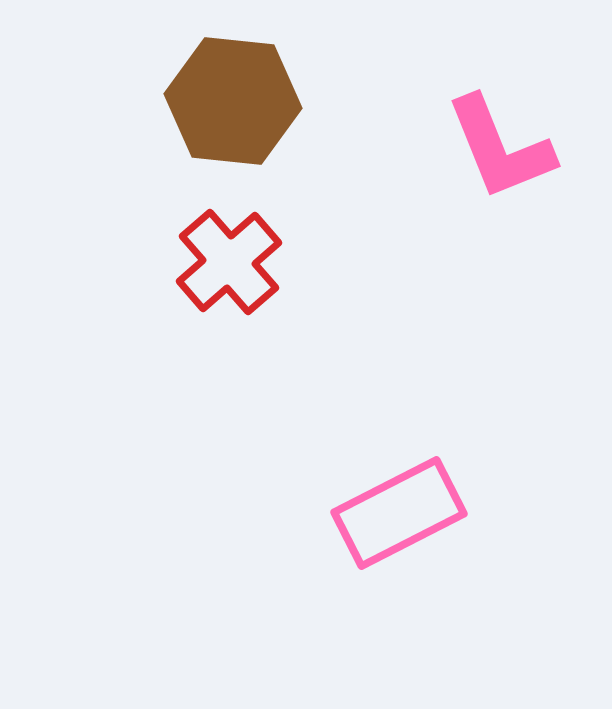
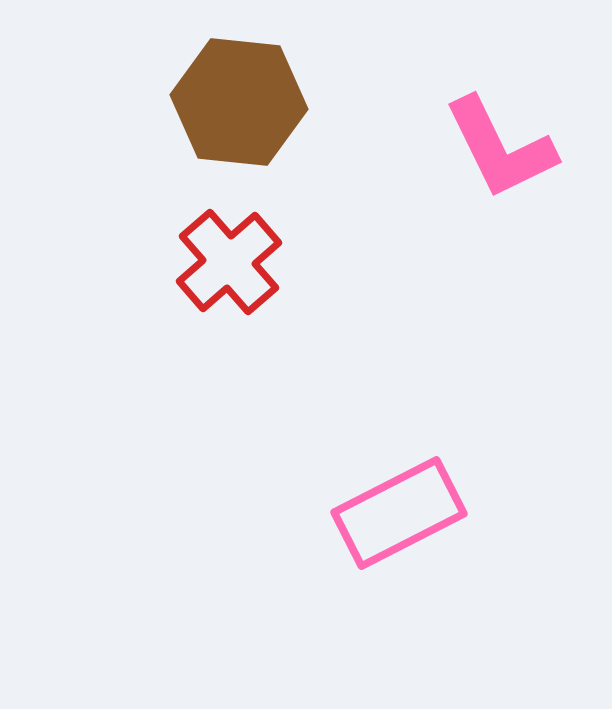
brown hexagon: moved 6 px right, 1 px down
pink L-shape: rotated 4 degrees counterclockwise
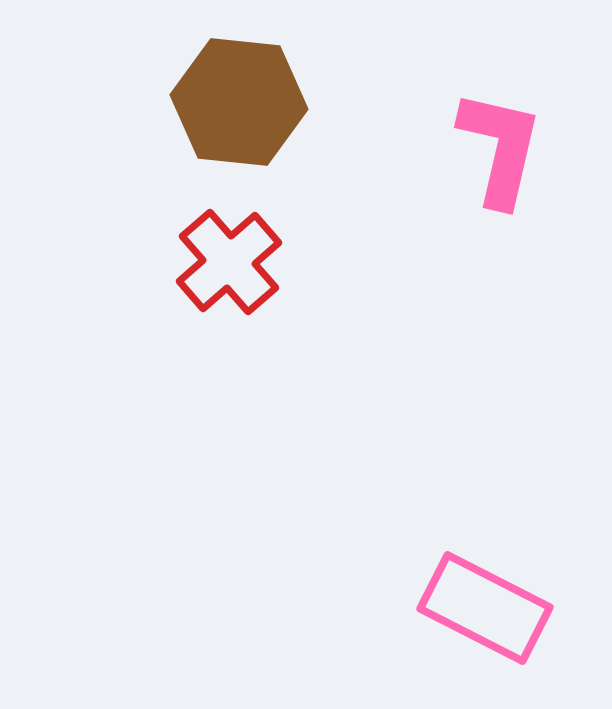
pink L-shape: rotated 141 degrees counterclockwise
pink rectangle: moved 86 px right, 95 px down; rotated 54 degrees clockwise
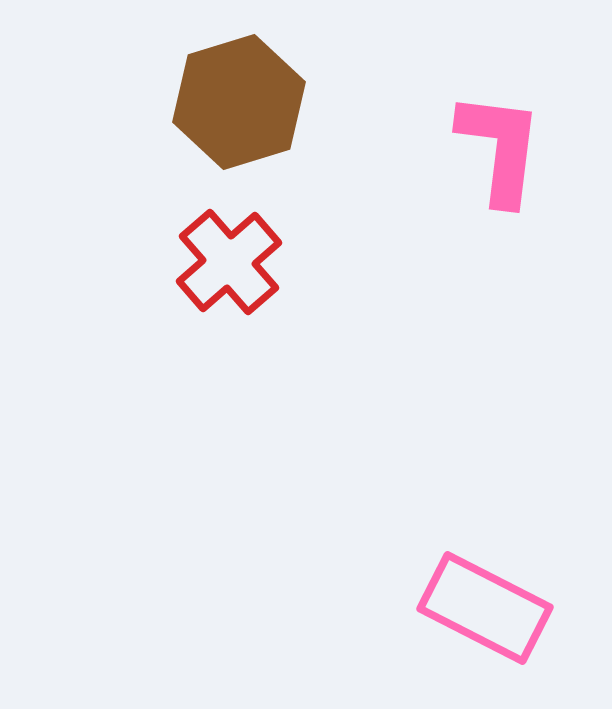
brown hexagon: rotated 23 degrees counterclockwise
pink L-shape: rotated 6 degrees counterclockwise
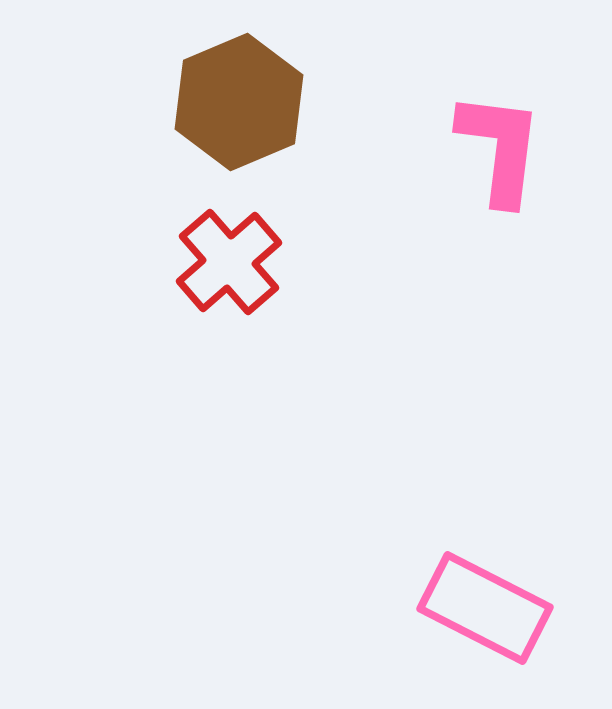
brown hexagon: rotated 6 degrees counterclockwise
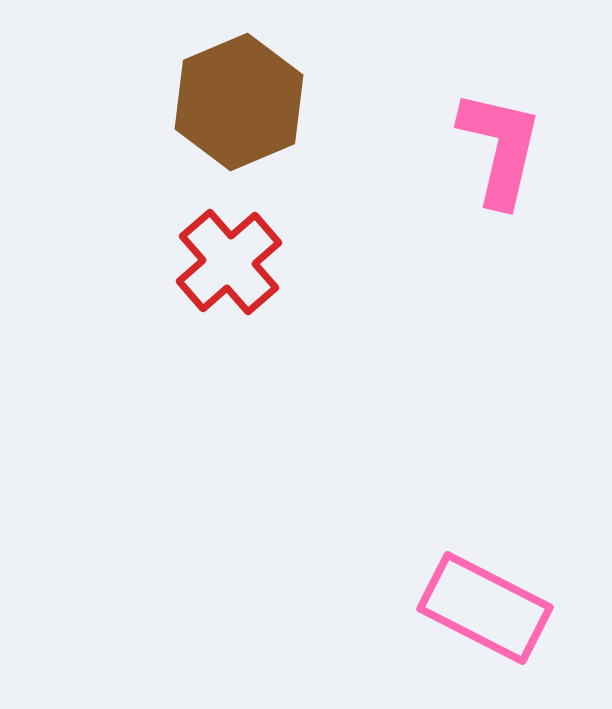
pink L-shape: rotated 6 degrees clockwise
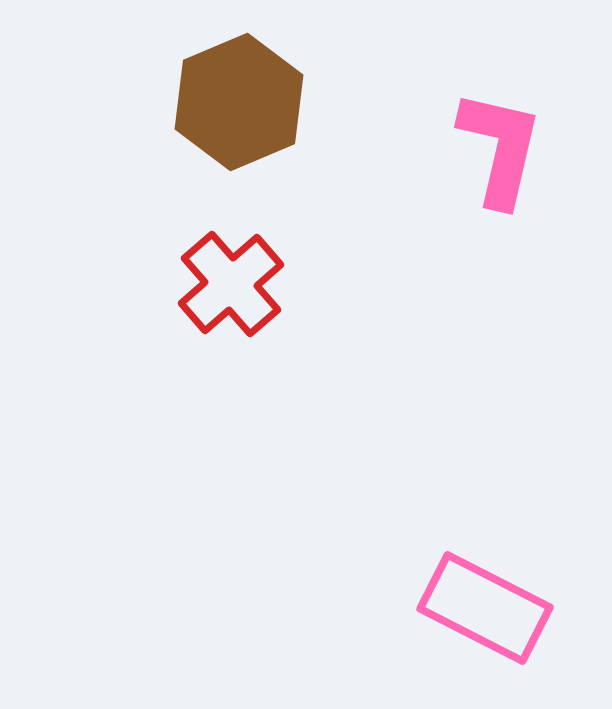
red cross: moved 2 px right, 22 px down
